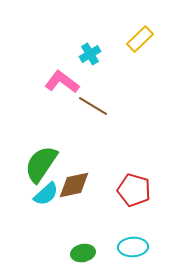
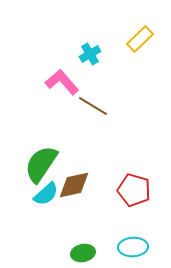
pink L-shape: rotated 12 degrees clockwise
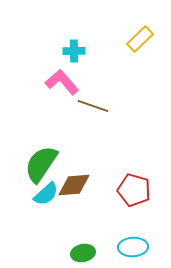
cyan cross: moved 16 px left, 3 px up; rotated 30 degrees clockwise
brown line: rotated 12 degrees counterclockwise
brown diamond: rotated 8 degrees clockwise
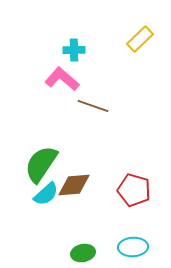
cyan cross: moved 1 px up
pink L-shape: moved 3 px up; rotated 8 degrees counterclockwise
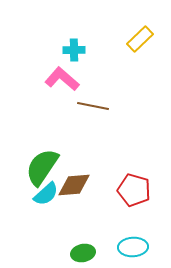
brown line: rotated 8 degrees counterclockwise
green semicircle: moved 1 px right, 3 px down
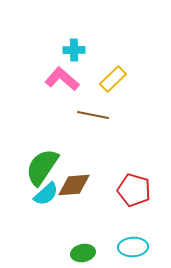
yellow rectangle: moved 27 px left, 40 px down
brown line: moved 9 px down
